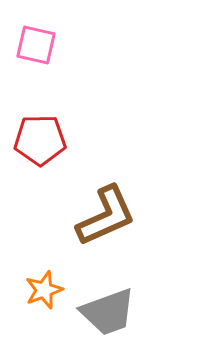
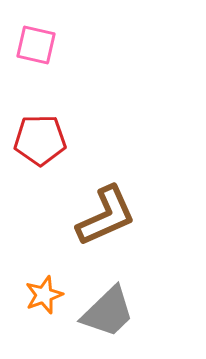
orange star: moved 5 px down
gray trapezoid: rotated 24 degrees counterclockwise
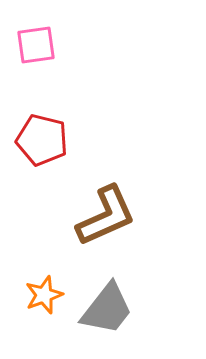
pink square: rotated 21 degrees counterclockwise
red pentagon: moved 2 px right; rotated 15 degrees clockwise
gray trapezoid: moved 1 px left, 3 px up; rotated 8 degrees counterclockwise
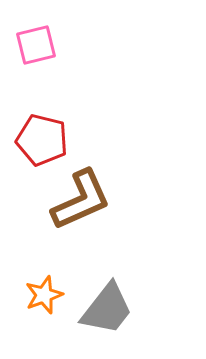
pink square: rotated 6 degrees counterclockwise
brown L-shape: moved 25 px left, 16 px up
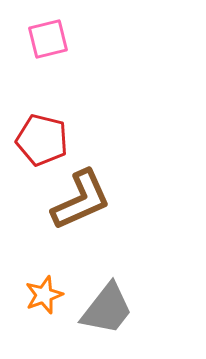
pink square: moved 12 px right, 6 px up
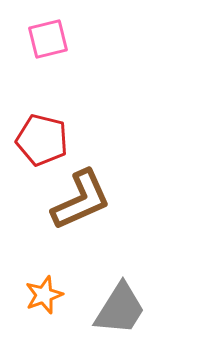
gray trapezoid: moved 13 px right; rotated 6 degrees counterclockwise
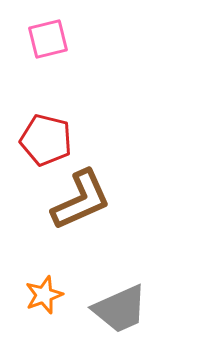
red pentagon: moved 4 px right
gray trapezoid: rotated 34 degrees clockwise
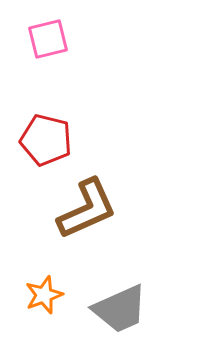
brown L-shape: moved 6 px right, 9 px down
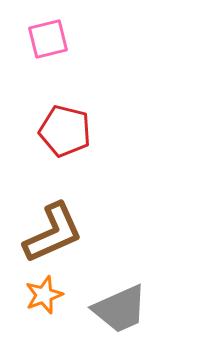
red pentagon: moved 19 px right, 9 px up
brown L-shape: moved 34 px left, 24 px down
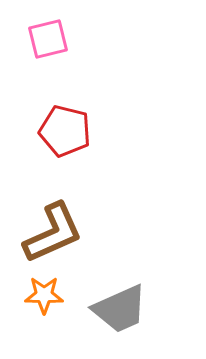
orange star: rotated 21 degrees clockwise
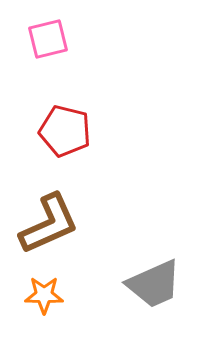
brown L-shape: moved 4 px left, 9 px up
gray trapezoid: moved 34 px right, 25 px up
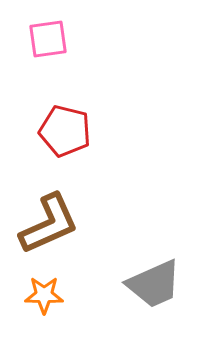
pink square: rotated 6 degrees clockwise
